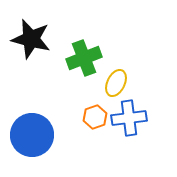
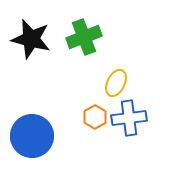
green cross: moved 21 px up
orange hexagon: rotated 10 degrees counterclockwise
blue circle: moved 1 px down
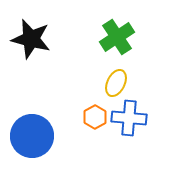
green cross: moved 33 px right; rotated 12 degrees counterclockwise
blue cross: rotated 12 degrees clockwise
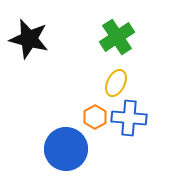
black star: moved 2 px left
blue circle: moved 34 px right, 13 px down
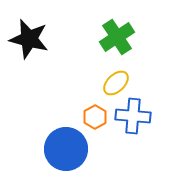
yellow ellipse: rotated 20 degrees clockwise
blue cross: moved 4 px right, 2 px up
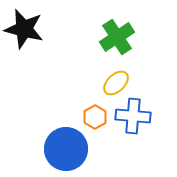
black star: moved 5 px left, 10 px up
